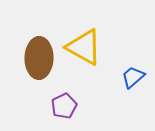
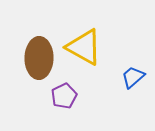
purple pentagon: moved 10 px up
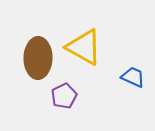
brown ellipse: moved 1 px left
blue trapezoid: rotated 65 degrees clockwise
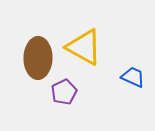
purple pentagon: moved 4 px up
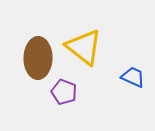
yellow triangle: rotated 9 degrees clockwise
purple pentagon: rotated 25 degrees counterclockwise
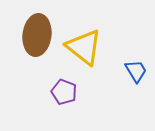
brown ellipse: moved 1 px left, 23 px up; rotated 6 degrees clockwise
blue trapezoid: moved 3 px right, 6 px up; rotated 35 degrees clockwise
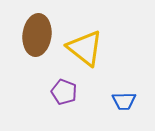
yellow triangle: moved 1 px right, 1 px down
blue trapezoid: moved 12 px left, 30 px down; rotated 120 degrees clockwise
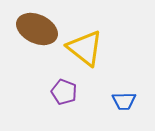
brown ellipse: moved 6 px up; rotated 72 degrees counterclockwise
